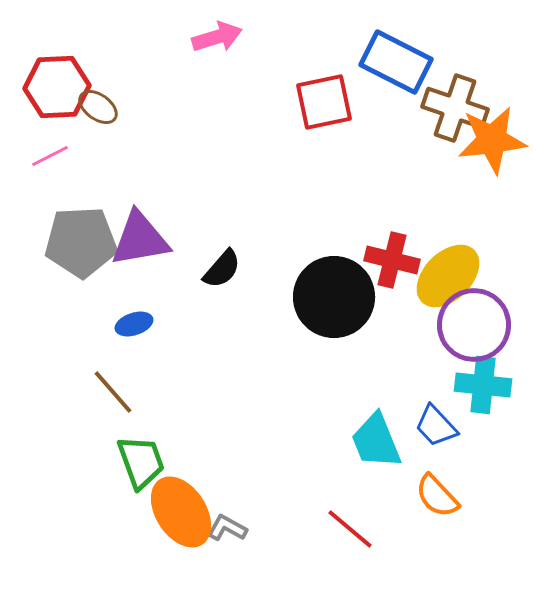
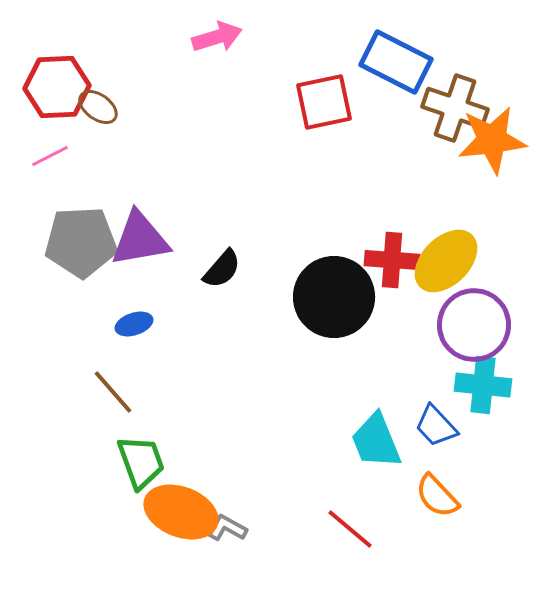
red cross: rotated 10 degrees counterclockwise
yellow ellipse: moved 2 px left, 15 px up
orange ellipse: rotated 36 degrees counterclockwise
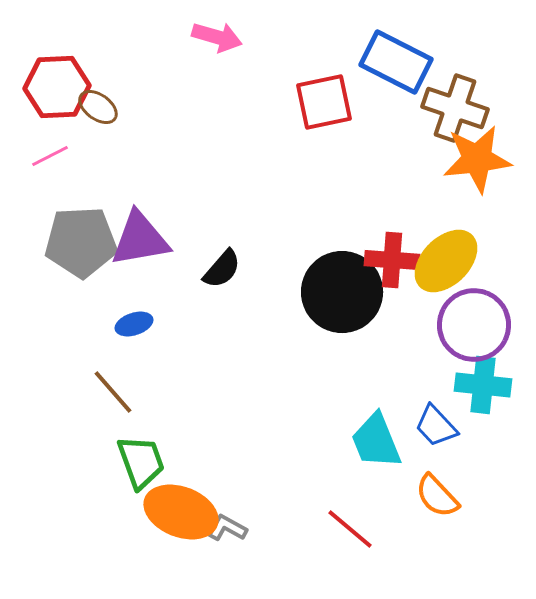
pink arrow: rotated 33 degrees clockwise
orange star: moved 15 px left, 19 px down
black circle: moved 8 px right, 5 px up
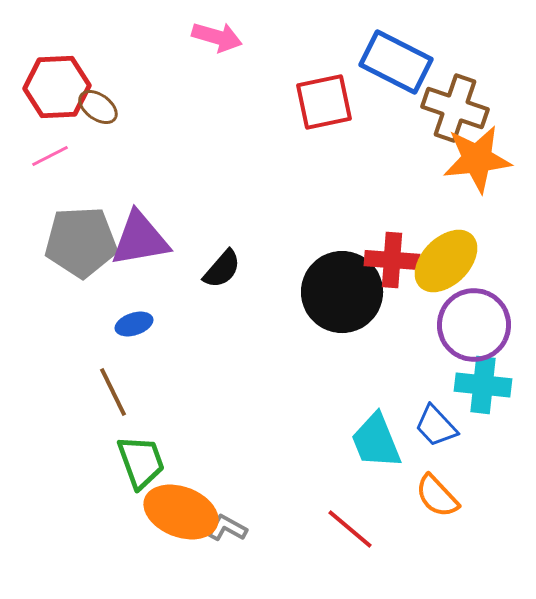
brown line: rotated 15 degrees clockwise
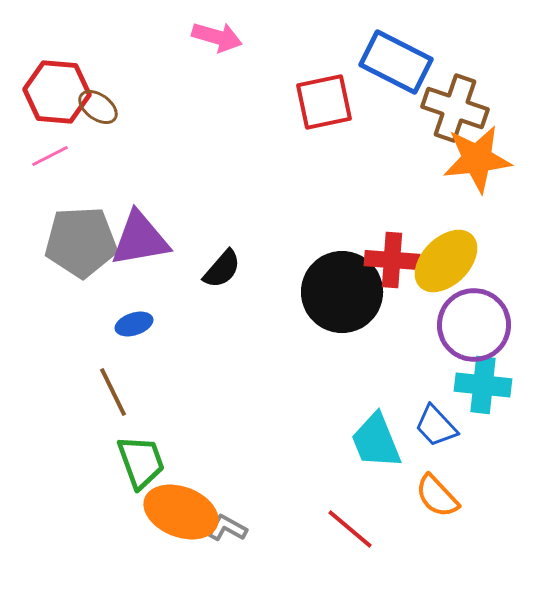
red hexagon: moved 5 px down; rotated 8 degrees clockwise
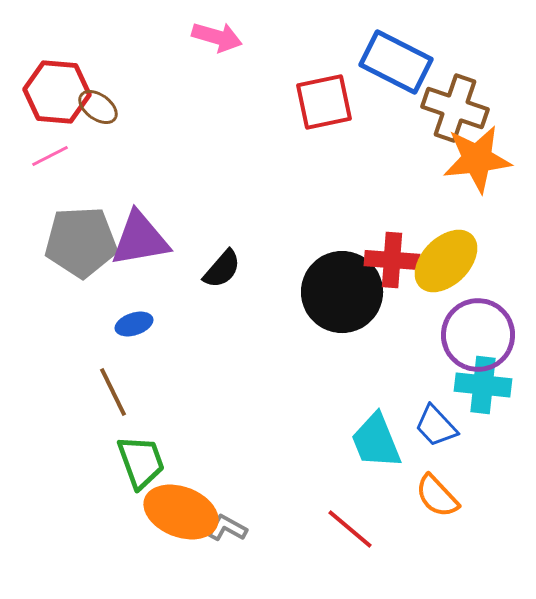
purple circle: moved 4 px right, 10 px down
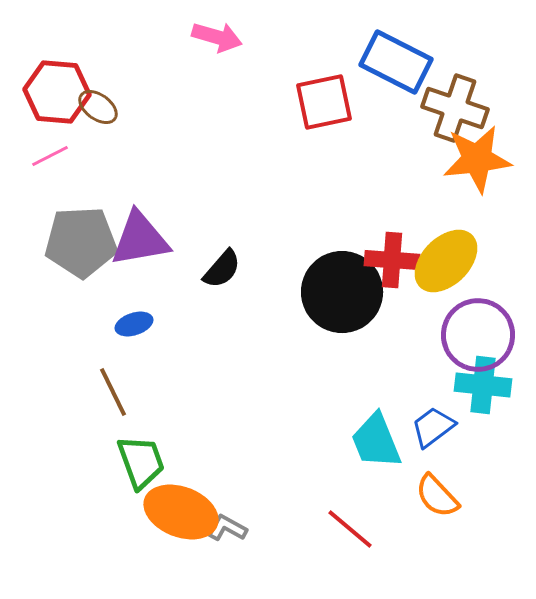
blue trapezoid: moved 3 px left, 1 px down; rotated 96 degrees clockwise
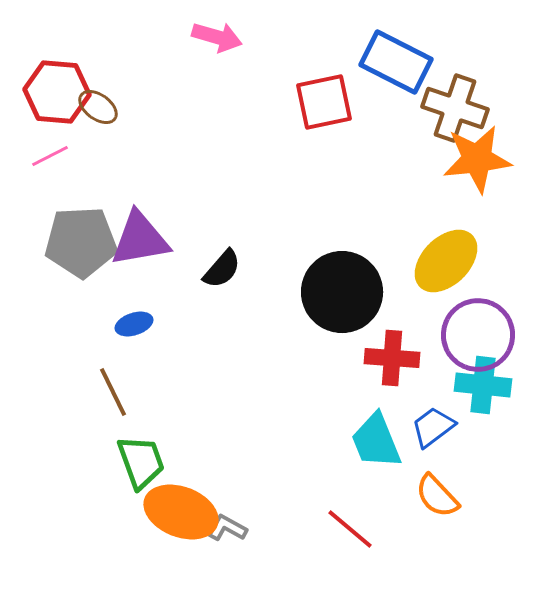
red cross: moved 98 px down
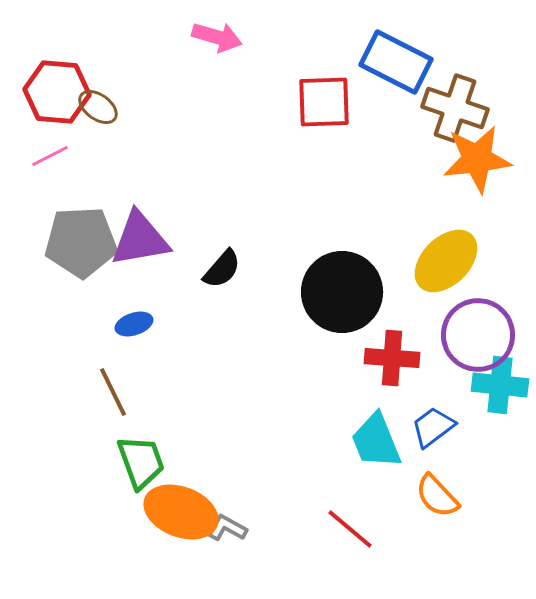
red square: rotated 10 degrees clockwise
cyan cross: moved 17 px right
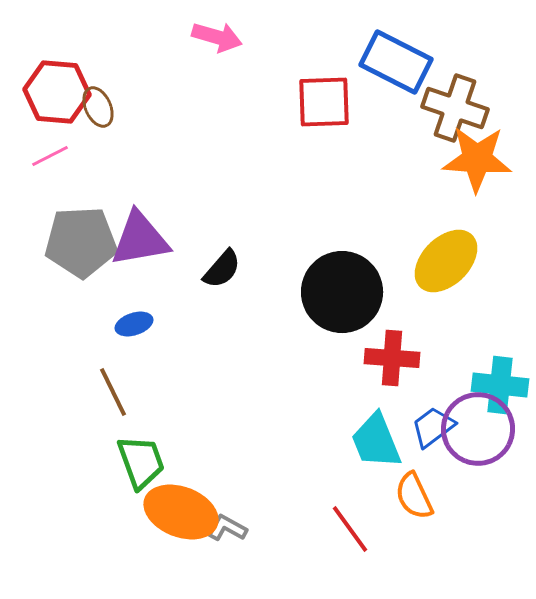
brown ellipse: rotated 30 degrees clockwise
orange star: rotated 10 degrees clockwise
purple circle: moved 94 px down
orange semicircle: moved 23 px left; rotated 18 degrees clockwise
red line: rotated 14 degrees clockwise
